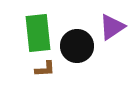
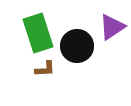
green rectangle: rotated 12 degrees counterclockwise
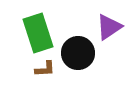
purple triangle: moved 3 px left
black circle: moved 1 px right, 7 px down
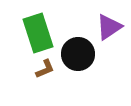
black circle: moved 1 px down
brown L-shape: rotated 20 degrees counterclockwise
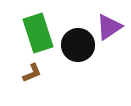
black circle: moved 9 px up
brown L-shape: moved 13 px left, 4 px down
